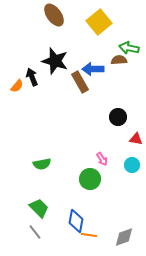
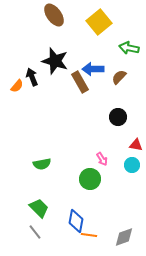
brown semicircle: moved 17 px down; rotated 42 degrees counterclockwise
red triangle: moved 6 px down
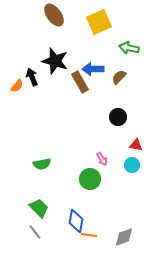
yellow square: rotated 15 degrees clockwise
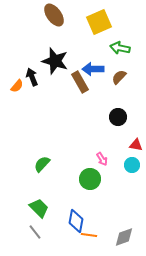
green arrow: moved 9 px left
green semicircle: rotated 144 degrees clockwise
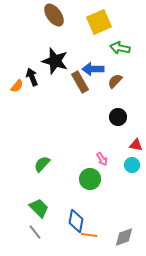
brown semicircle: moved 4 px left, 4 px down
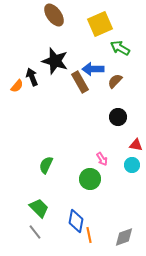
yellow square: moved 1 px right, 2 px down
green arrow: rotated 18 degrees clockwise
green semicircle: moved 4 px right, 1 px down; rotated 18 degrees counterclockwise
orange line: rotated 70 degrees clockwise
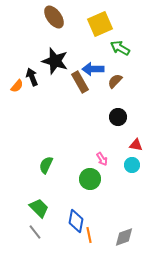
brown ellipse: moved 2 px down
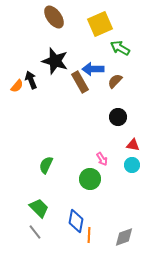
black arrow: moved 1 px left, 3 px down
red triangle: moved 3 px left
orange line: rotated 14 degrees clockwise
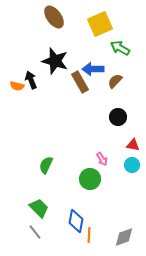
orange semicircle: rotated 64 degrees clockwise
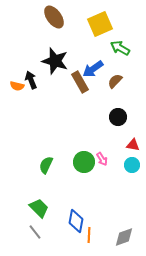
blue arrow: rotated 35 degrees counterclockwise
green circle: moved 6 px left, 17 px up
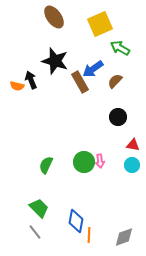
pink arrow: moved 2 px left, 2 px down; rotated 24 degrees clockwise
